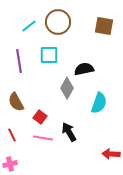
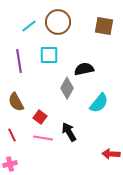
cyan semicircle: rotated 20 degrees clockwise
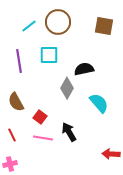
cyan semicircle: rotated 80 degrees counterclockwise
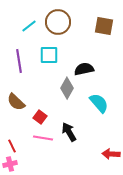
brown semicircle: rotated 18 degrees counterclockwise
red line: moved 11 px down
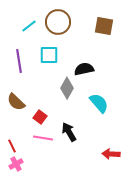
pink cross: moved 6 px right; rotated 16 degrees counterclockwise
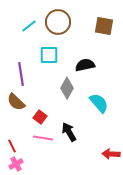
purple line: moved 2 px right, 13 px down
black semicircle: moved 1 px right, 4 px up
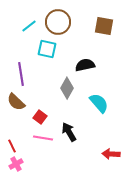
cyan square: moved 2 px left, 6 px up; rotated 12 degrees clockwise
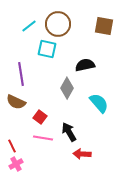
brown circle: moved 2 px down
brown semicircle: rotated 18 degrees counterclockwise
red arrow: moved 29 px left
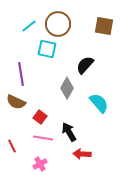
black semicircle: rotated 36 degrees counterclockwise
pink cross: moved 24 px right
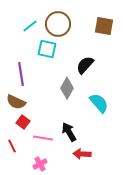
cyan line: moved 1 px right
red square: moved 17 px left, 5 px down
